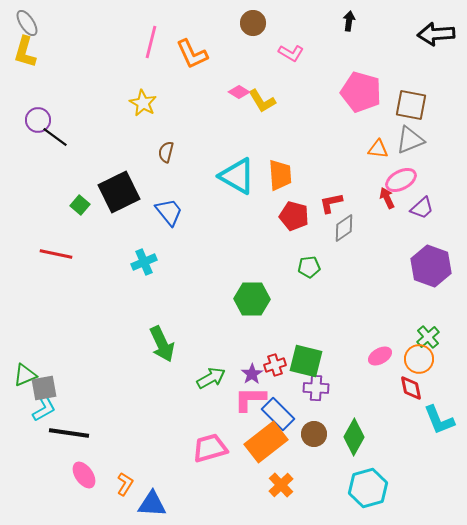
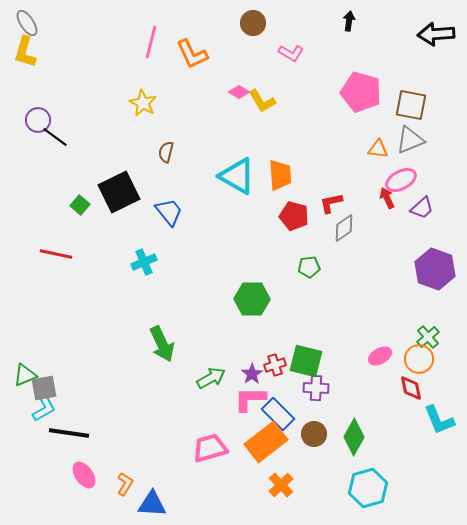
purple hexagon at (431, 266): moved 4 px right, 3 px down
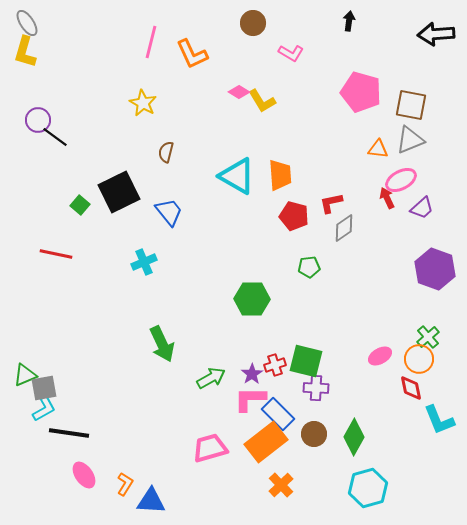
blue triangle at (152, 504): moved 1 px left, 3 px up
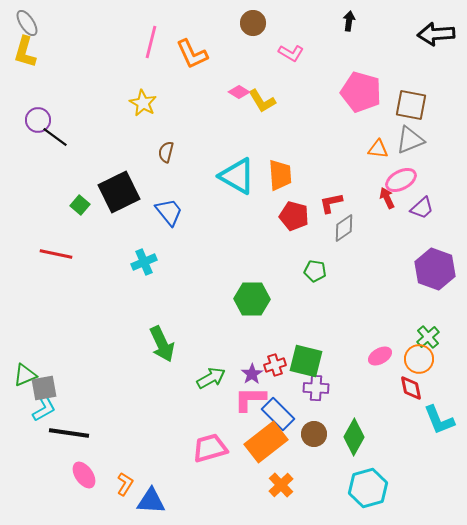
green pentagon at (309, 267): moved 6 px right, 4 px down; rotated 15 degrees clockwise
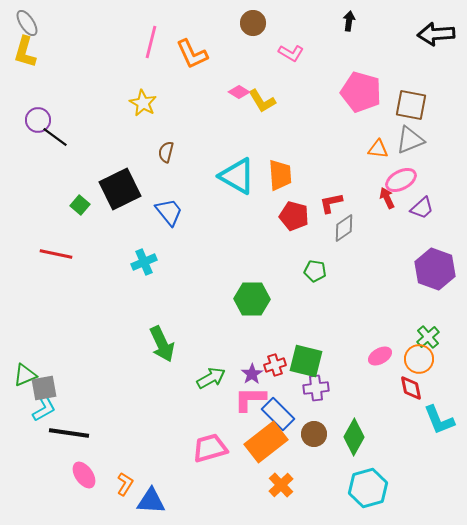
black square at (119, 192): moved 1 px right, 3 px up
purple cross at (316, 388): rotated 10 degrees counterclockwise
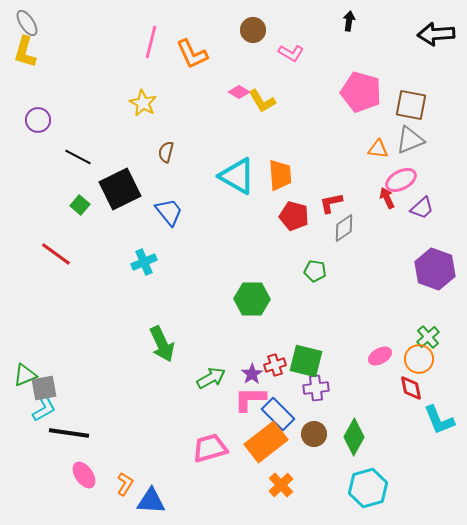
brown circle at (253, 23): moved 7 px down
black line at (55, 137): moved 23 px right, 20 px down; rotated 8 degrees counterclockwise
red line at (56, 254): rotated 24 degrees clockwise
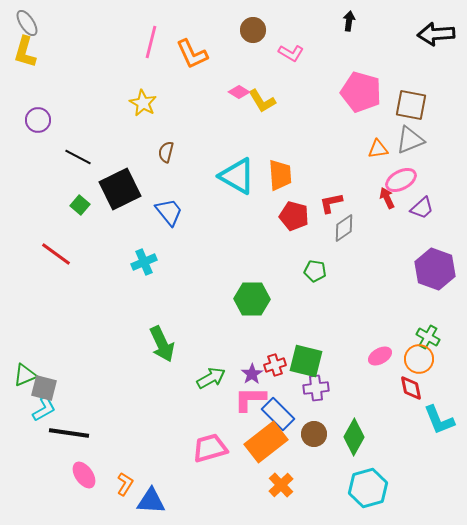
orange triangle at (378, 149): rotated 15 degrees counterclockwise
green cross at (428, 337): rotated 20 degrees counterclockwise
gray square at (44, 388): rotated 24 degrees clockwise
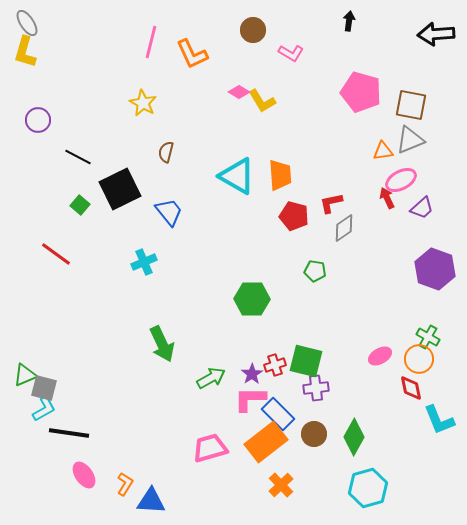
orange triangle at (378, 149): moved 5 px right, 2 px down
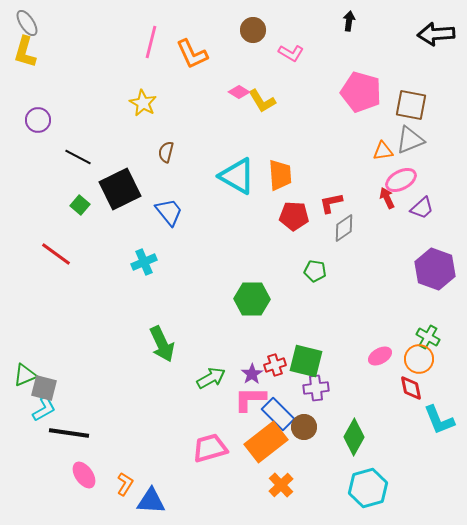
red pentagon at (294, 216): rotated 12 degrees counterclockwise
brown circle at (314, 434): moved 10 px left, 7 px up
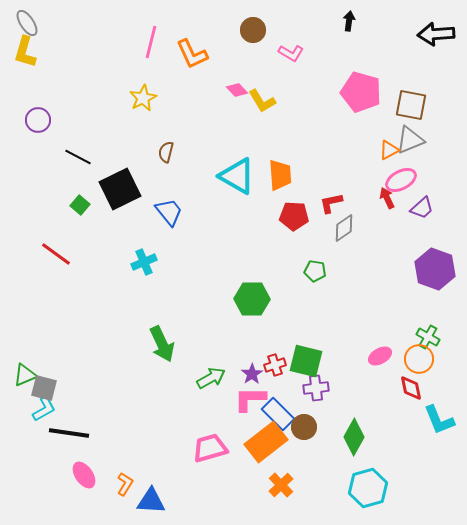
pink diamond at (239, 92): moved 2 px left, 2 px up; rotated 15 degrees clockwise
yellow star at (143, 103): moved 5 px up; rotated 16 degrees clockwise
orange triangle at (383, 151): moved 6 px right, 1 px up; rotated 20 degrees counterclockwise
